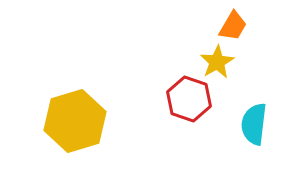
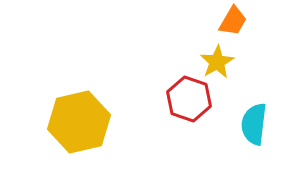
orange trapezoid: moved 5 px up
yellow hexagon: moved 4 px right, 1 px down; rotated 4 degrees clockwise
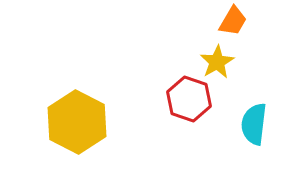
yellow hexagon: moved 2 px left; rotated 20 degrees counterclockwise
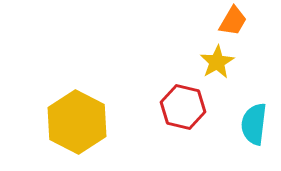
red hexagon: moved 6 px left, 8 px down; rotated 6 degrees counterclockwise
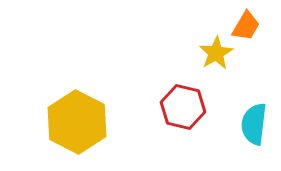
orange trapezoid: moved 13 px right, 5 px down
yellow star: moved 1 px left, 9 px up
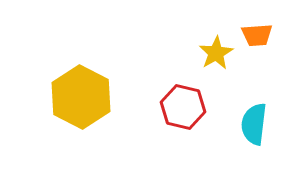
orange trapezoid: moved 11 px right, 9 px down; rotated 56 degrees clockwise
yellow hexagon: moved 4 px right, 25 px up
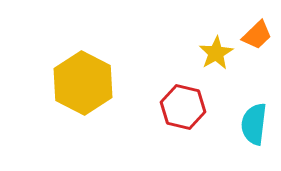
orange trapezoid: rotated 40 degrees counterclockwise
yellow hexagon: moved 2 px right, 14 px up
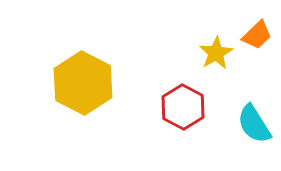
red hexagon: rotated 15 degrees clockwise
cyan semicircle: rotated 39 degrees counterclockwise
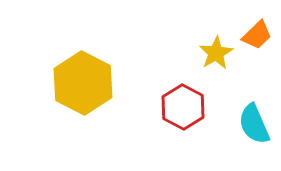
cyan semicircle: rotated 9 degrees clockwise
